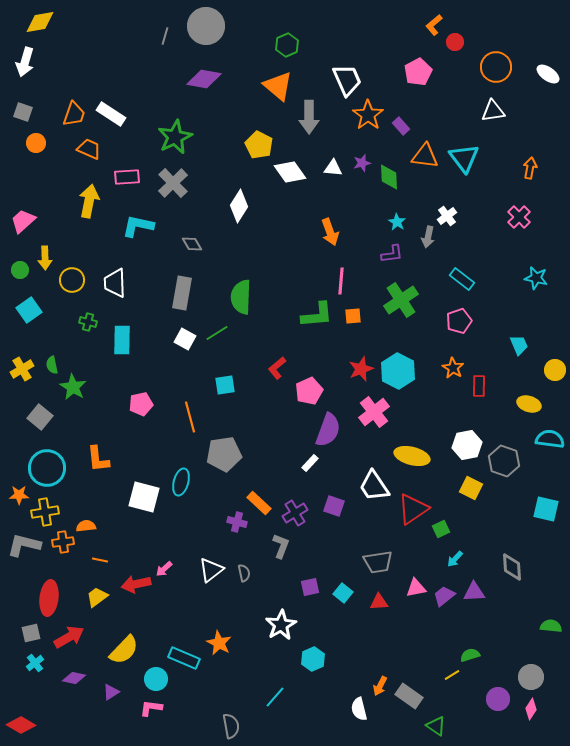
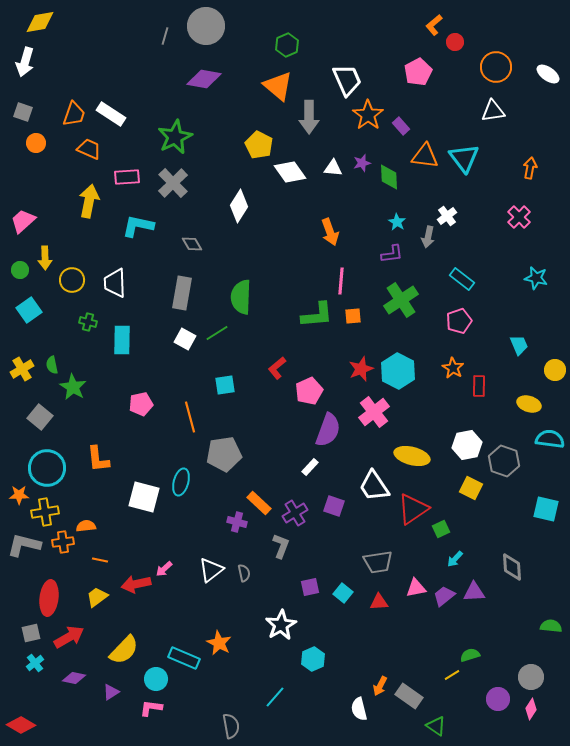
white rectangle at (310, 463): moved 4 px down
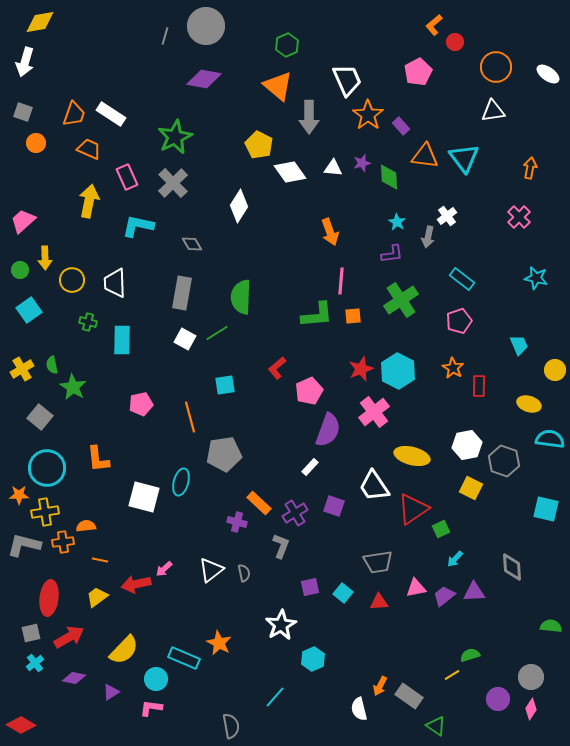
pink rectangle at (127, 177): rotated 70 degrees clockwise
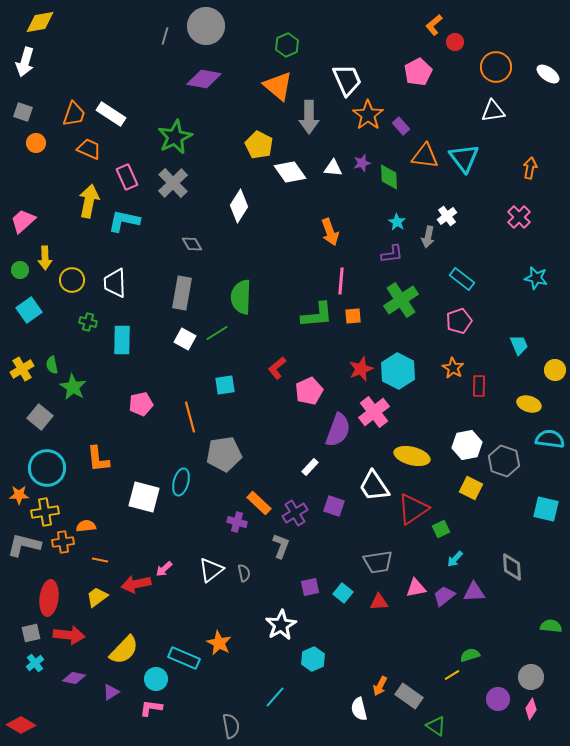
cyan L-shape at (138, 226): moved 14 px left, 5 px up
purple semicircle at (328, 430): moved 10 px right
red arrow at (69, 637): moved 2 px up; rotated 36 degrees clockwise
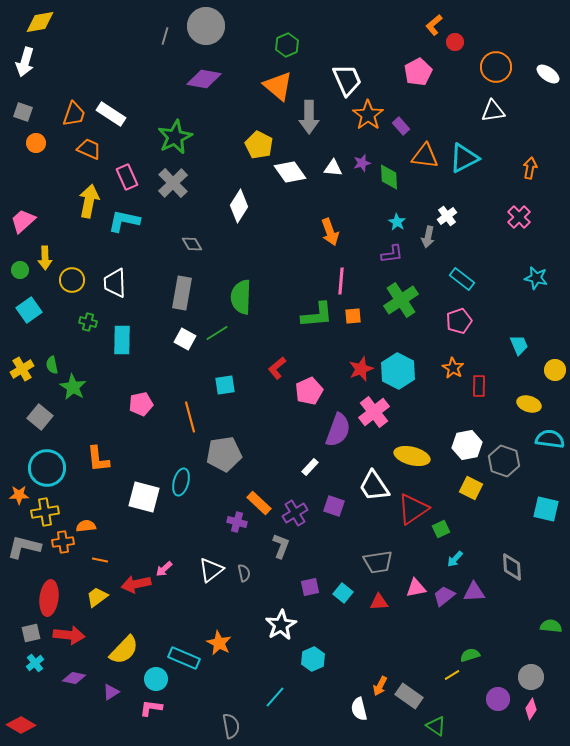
cyan triangle at (464, 158): rotated 40 degrees clockwise
gray L-shape at (24, 545): moved 2 px down
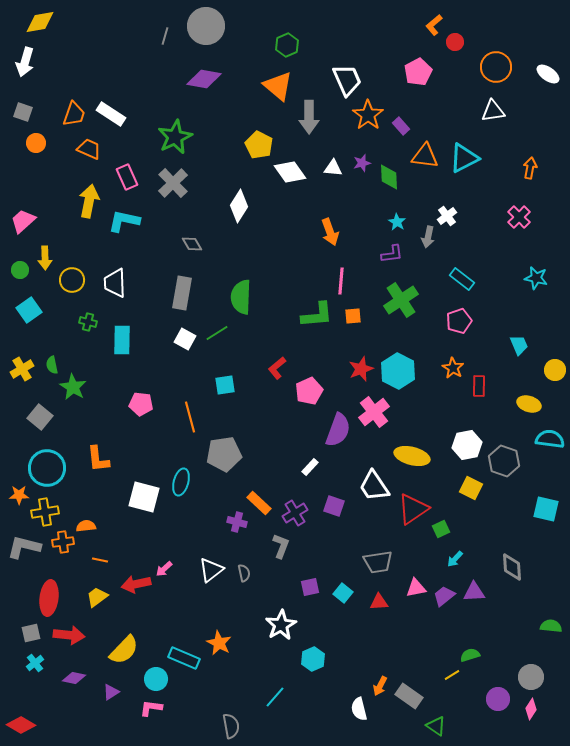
pink pentagon at (141, 404): rotated 20 degrees clockwise
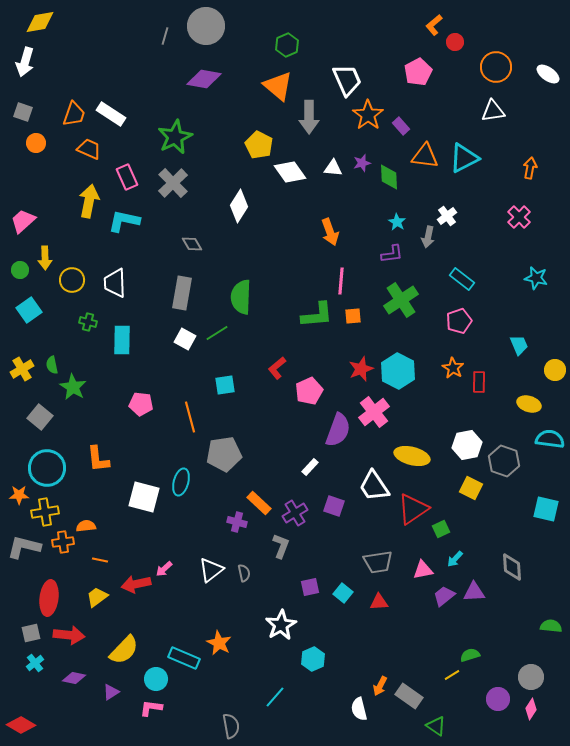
red rectangle at (479, 386): moved 4 px up
pink triangle at (416, 588): moved 7 px right, 18 px up
